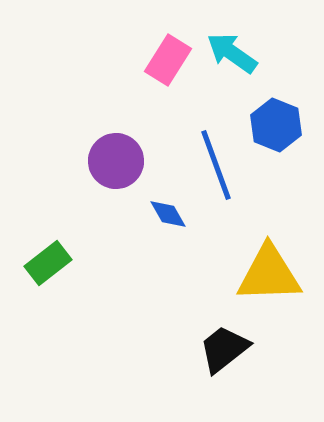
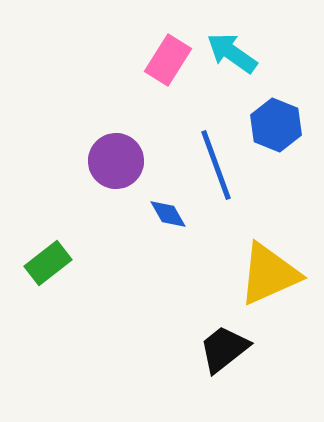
yellow triangle: rotated 22 degrees counterclockwise
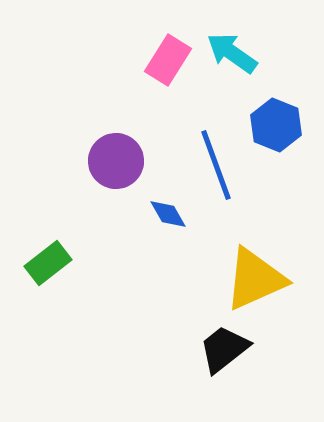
yellow triangle: moved 14 px left, 5 px down
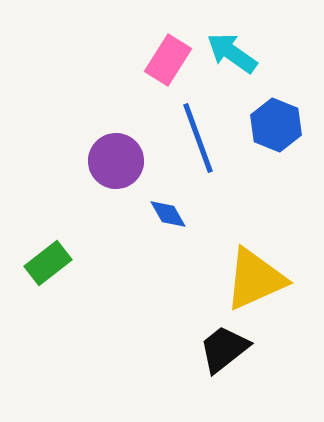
blue line: moved 18 px left, 27 px up
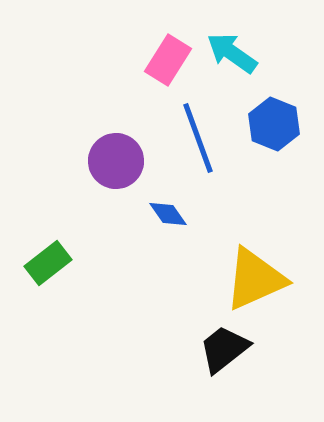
blue hexagon: moved 2 px left, 1 px up
blue diamond: rotated 6 degrees counterclockwise
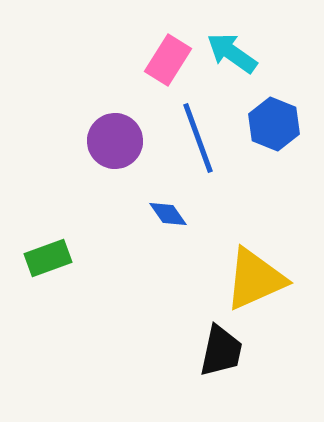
purple circle: moved 1 px left, 20 px up
green rectangle: moved 5 px up; rotated 18 degrees clockwise
black trapezoid: moved 3 px left, 2 px down; rotated 140 degrees clockwise
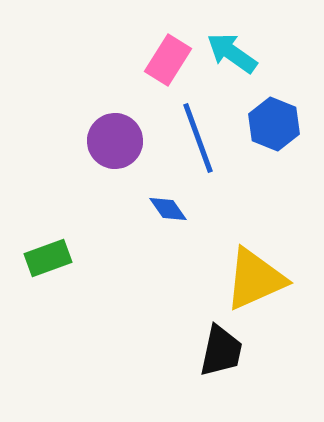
blue diamond: moved 5 px up
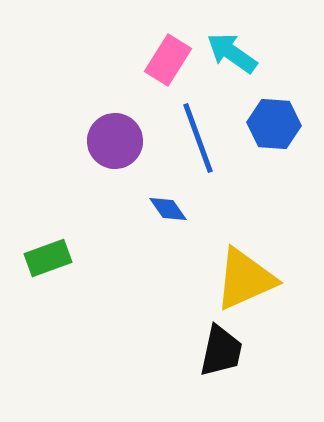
blue hexagon: rotated 18 degrees counterclockwise
yellow triangle: moved 10 px left
